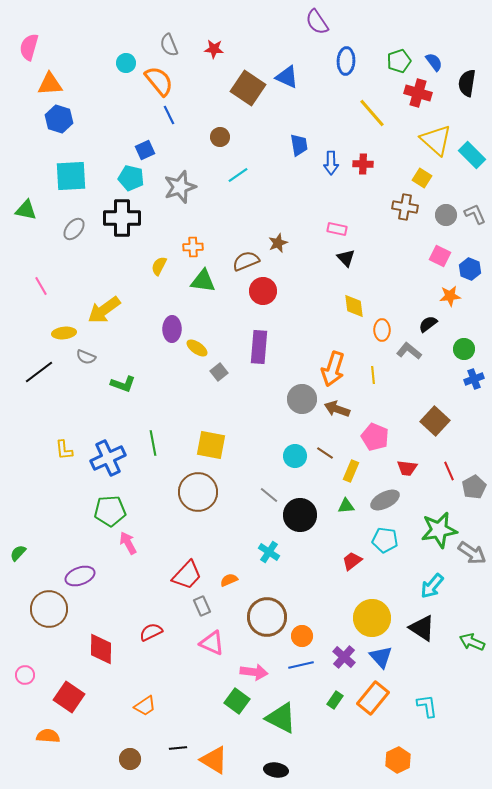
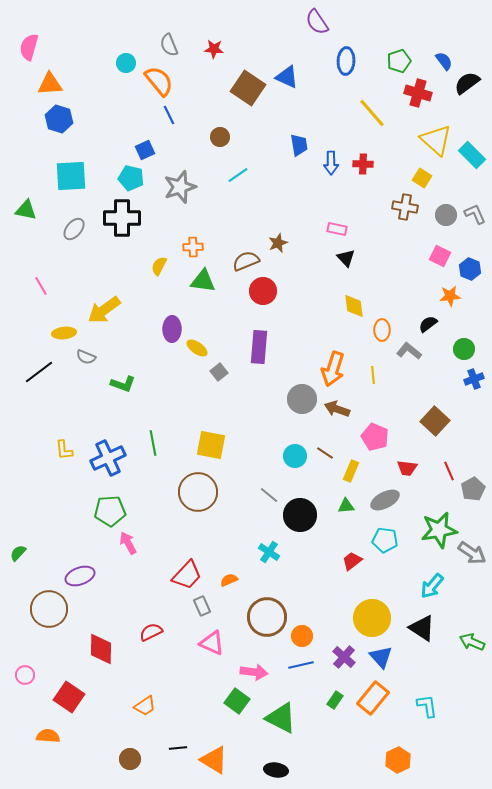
blue semicircle at (434, 62): moved 10 px right, 1 px up
black semicircle at (467, 83): rotated 44 degrees clockwise
gray pentagon at (474, 487): moved 1 px left, 2 px down
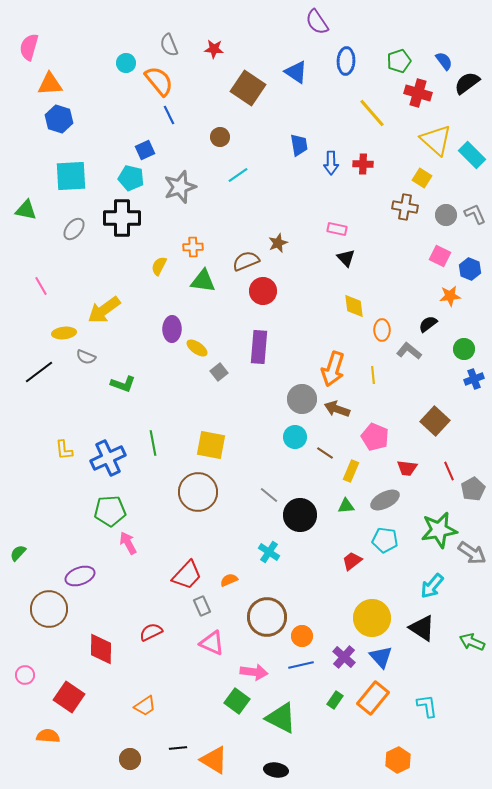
blue triangle at (287, 77): moved 9 px right, 5 px up; rotated 10 degrees clockwise
cyan circle at (295, 456): moved 19 px up
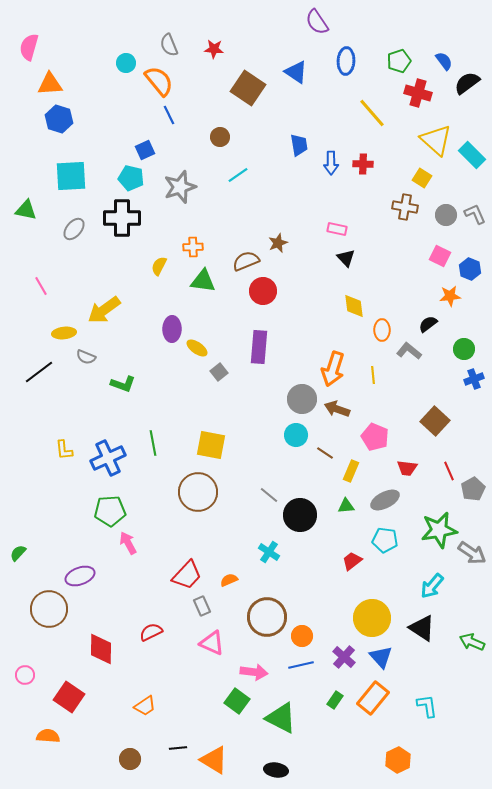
cyan circle at (295, 437): moved 1 px right, 2 px up
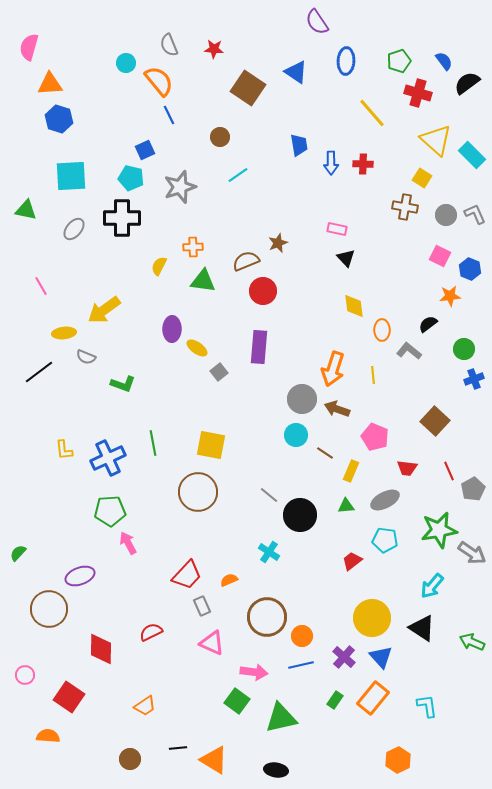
green triangle at (281, 718): rotated 40 degrees counterclockwise
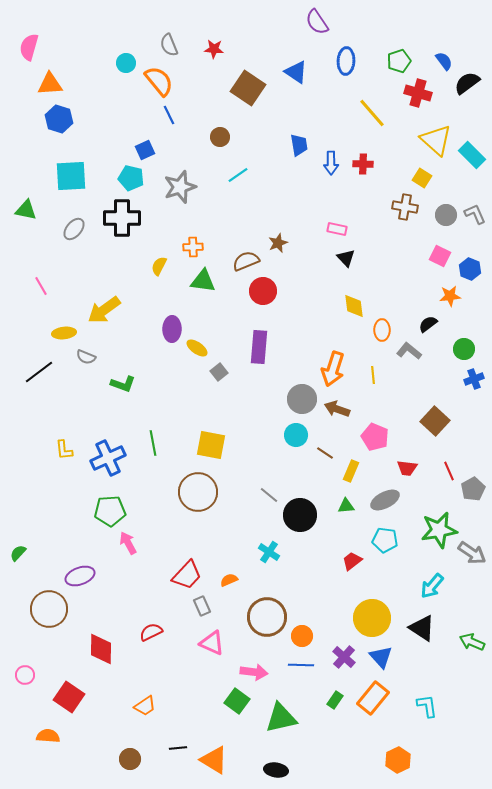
blue line at (301, 665): rotated 15 degrees clockwise
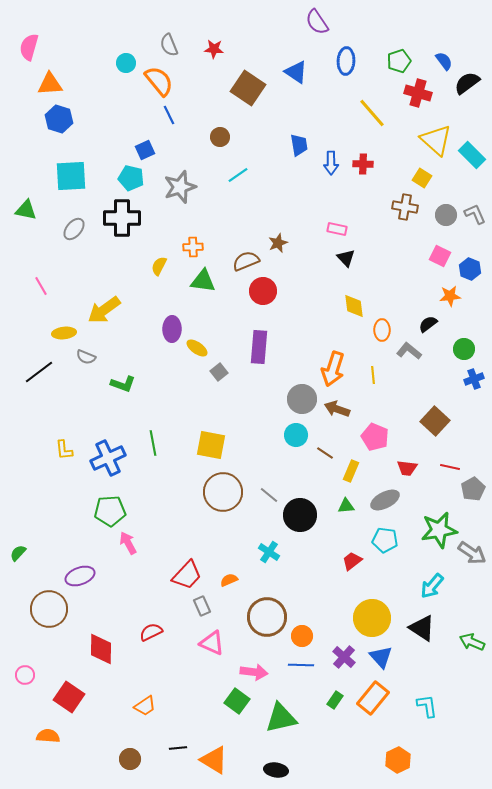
red line at (449, 471): moved 1 px right, 4 px up; rotated 54 degrees counterclockwise
brown circle at (198, 492): moved 25 px right
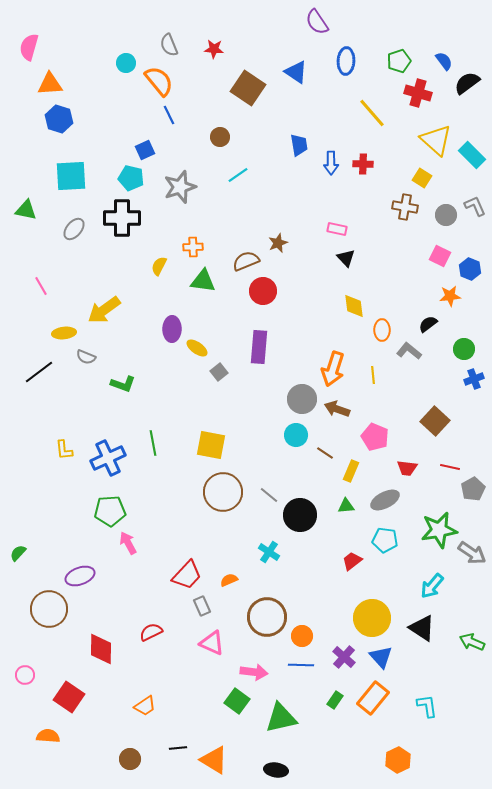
gray L-shape at (475, 214): moved 8 px up
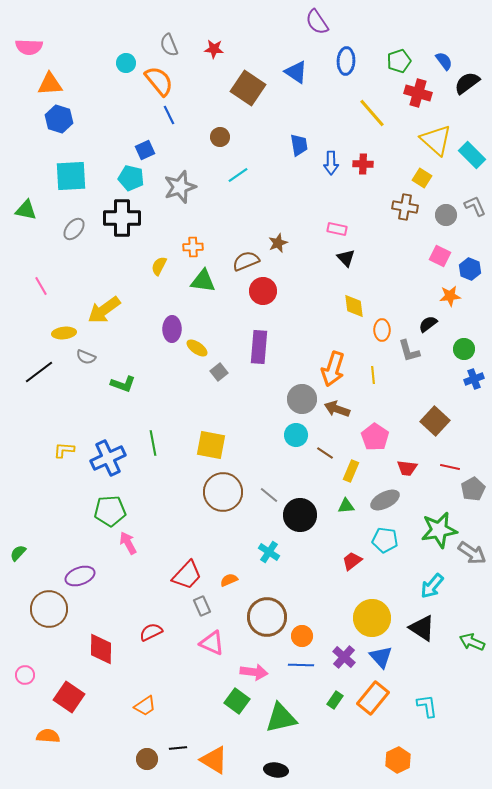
pink semicircle at (29, 47): rotated 104 degrees counterclockwise
gray L-shape at (409, 351): rotated 145 degrees counterclockwise
pink pentagon at (375, 437): rotated 12 degrees clockwise
yellow L-shape at (64, 450): rotated 100 degrees clockwise
brown circle at (130, 759): moved 17 px right
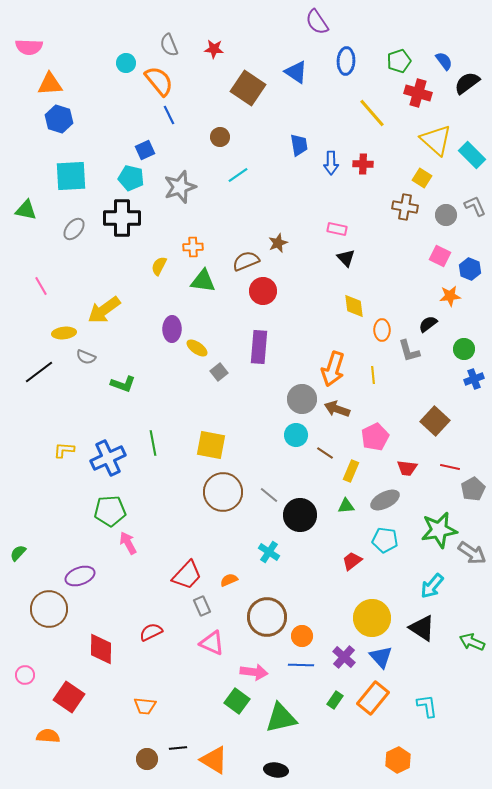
pink pentagon at (375, 437): rotated 12 degrees clockwise
orange trapezoid at (145, 706): rotated 40 degrees clockwise
